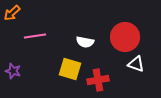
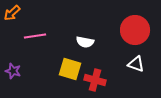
red circle: moved 10 px right, 7 px up
red cross: moved 3 px left; rotated 25 degrees clockwise
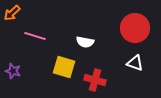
red circle: moved 2 px up
pink line: rotated 25 degrees clockwise
white triangle: moved 1 px left, 1 px up
yellow square: moved 6 px left, 2 px up
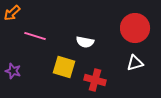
white triangle: rotated 36 degrees counterclockwise
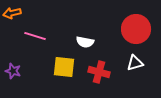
orange arrow: rotated 30 degrees clockwise
red circle: moved 1 px right, 1 px down
yellow square: rotated 10 degrees counterclockwise
red cross: moved 4 px right, 8 px up
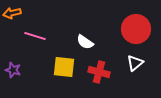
white semicircle: rotated 24 degrees clockwise
white triangle: rotated 24 degrees counterclockwise
purple star: moved 1 px up
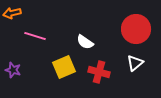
yellow square: rotated 30 degrees counterclockwise
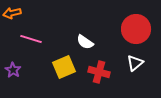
pink line: moved 4 px left, 3 px down
purple star: rotated 14 degrees clockwise
